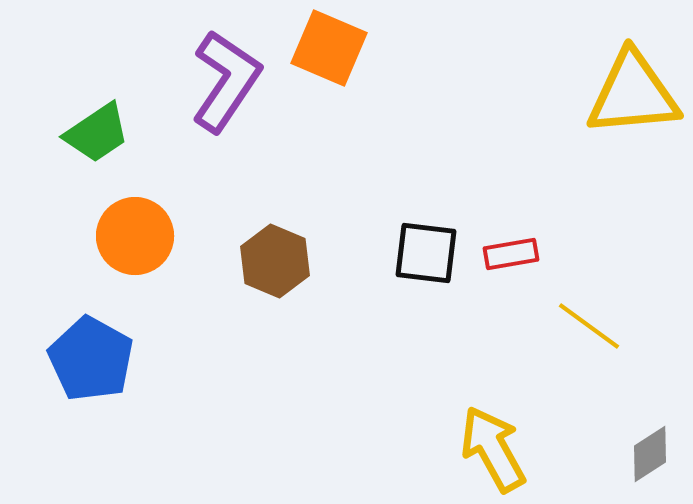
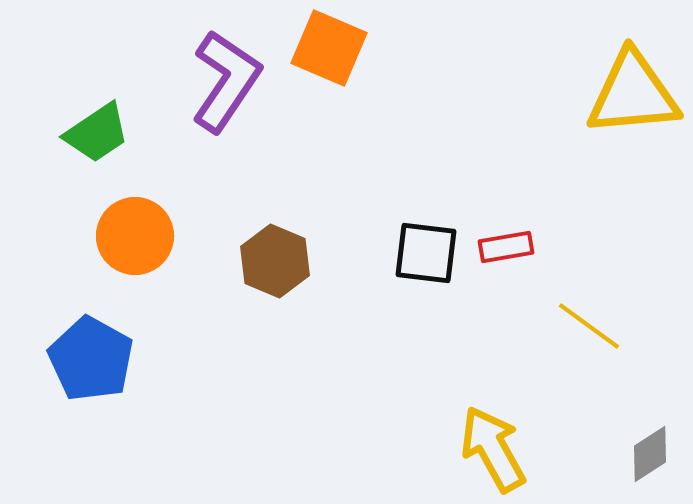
red rectangle: moved 5 px left, 7 px up
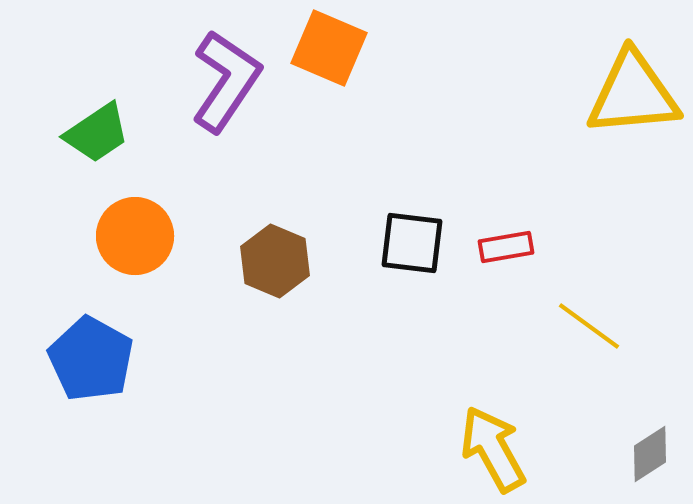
black square: moved 14 px left, 10 px up
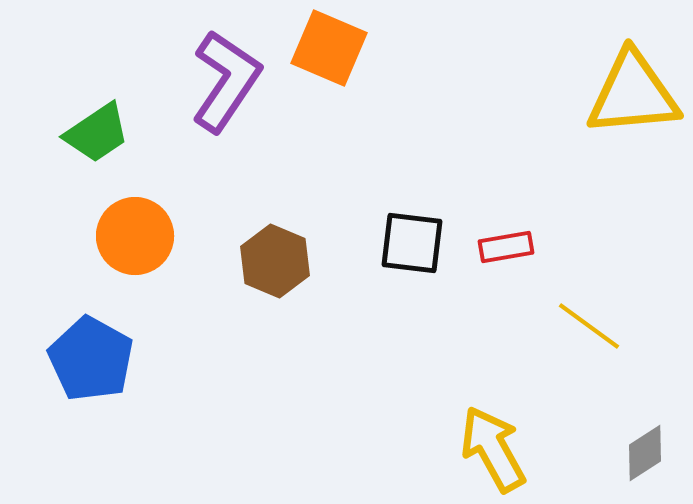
gray diamond: moved 5 px left, 1 px up
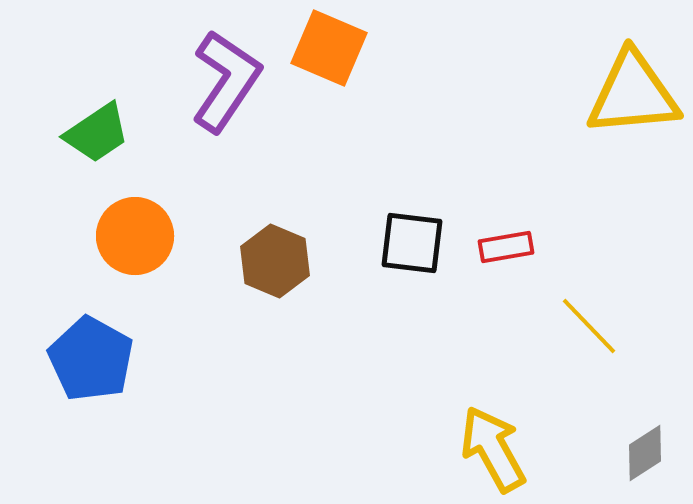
yellow line: rotated 10 degrees clockwise
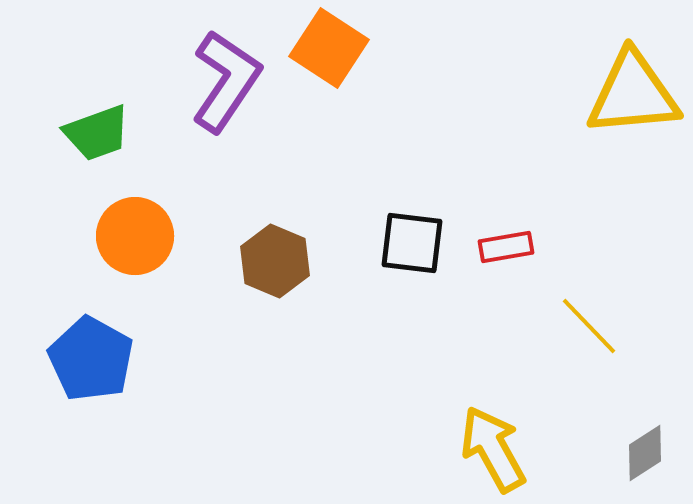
orange square: rotated 10 degrees clockwise
green trapezoid: rotated 14 degrees clockwise
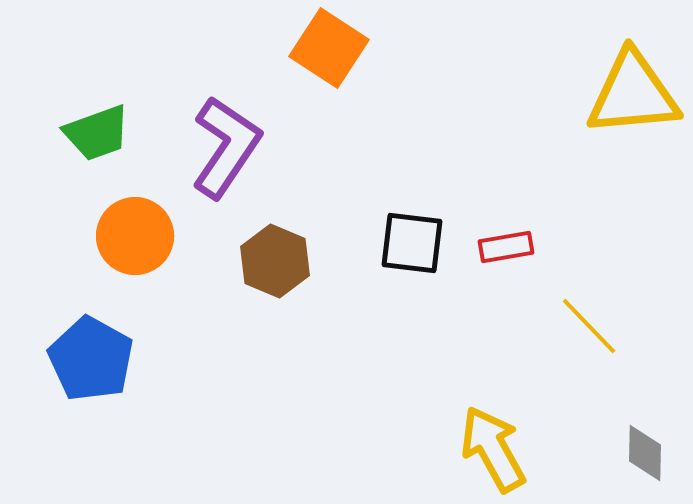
purple L-shape: moved 66 px down
gray diamond: rotated 56 degrees counterclockwise
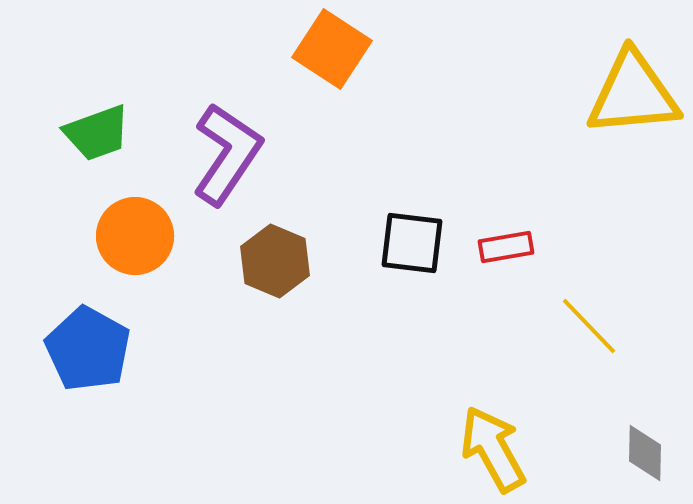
orange square: moved 3 px right, 1 px down
purple L-shape: moved 1 px right, 7 px down
blue pentagon: moved 3 px left, 10 px up
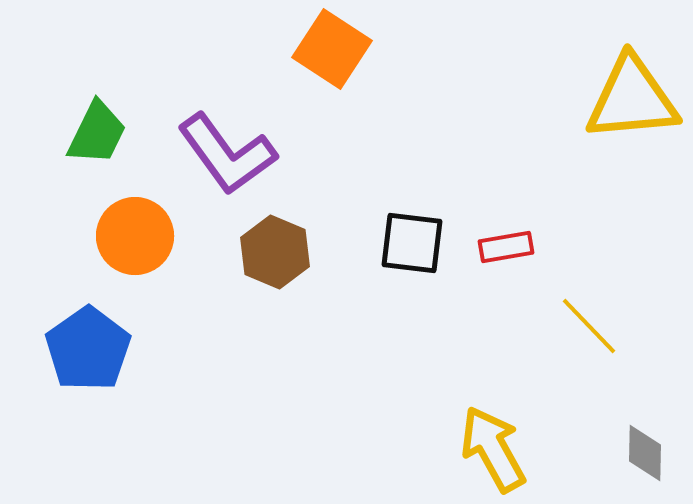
yellow triangle: moved 1 px left, 5 px down
green trapezoid: rotated 44 degrees counterclockwise
purple L-shape: rotated 110 degrees clockwise
brown hexagon: moved 9 px up
blue pentagon: rotated 8 degrees clockwise
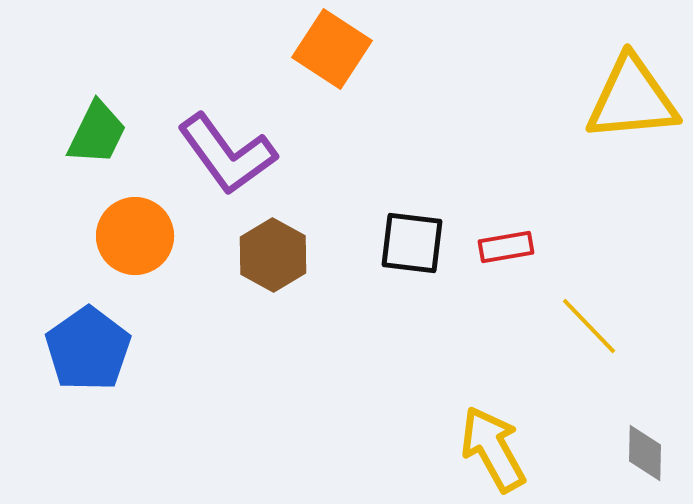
brown hexagon: moved 2 px left, 3 px down; rotated 6 degrees clockwise
